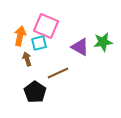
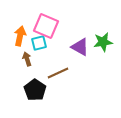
black pentagon: moved 2 px up
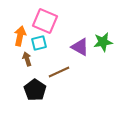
pink square: moved 1 px left, 5 px up
brown line: moved 1 px right, 1 px up
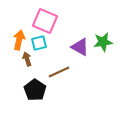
orange arrow: moved 1 px left, 4 px down
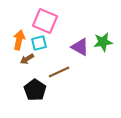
brown arrow: rotated 104 degrees counterclockwise
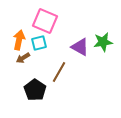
brown arrow: moved 4 px left, 1 px up
brown line: rotated 35 degrees counterclockwise
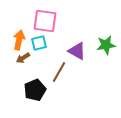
pink square: rotated 15 degrees counterclockwise
green star: moved 3 px right, 3 px down
purple triangle: moved 3 px left, 4 px down
black pentagon: rotated 15 degrees clockwise
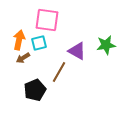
pink square: moved 2 px right, 1 px up
